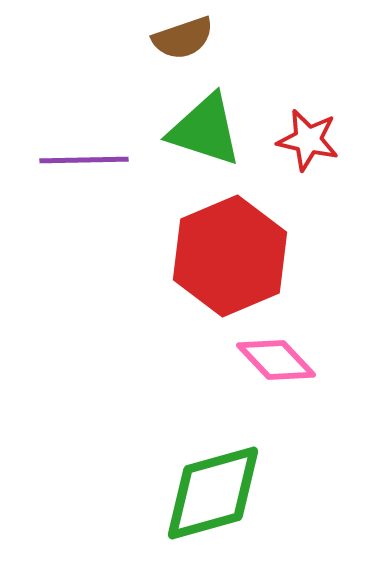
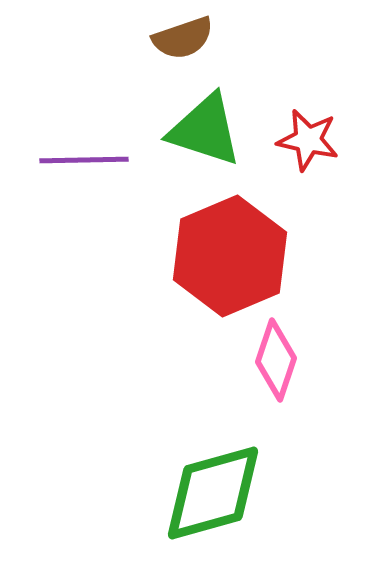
pink diamond: rotated 62 degrees clockwise
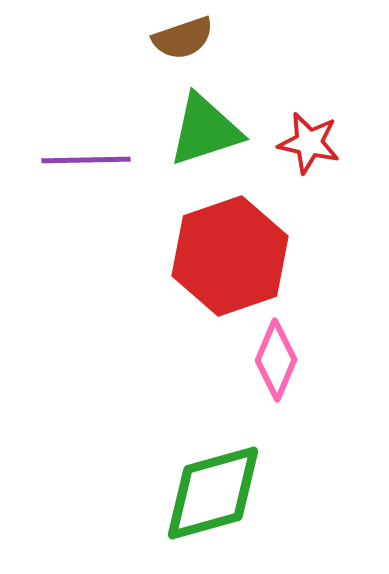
green triangle: rotated 36 degrees counterclockwise
red star: moved 1 px right, 3 px down
purple line: moved 2 px right
red hexagon: rotated 4 degrees clockwise
pink diamond: rotated 4 degrees clockwise
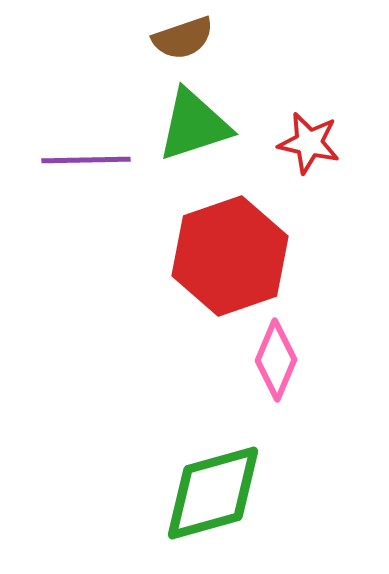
green triangle: moved 11 px left, 5 px up
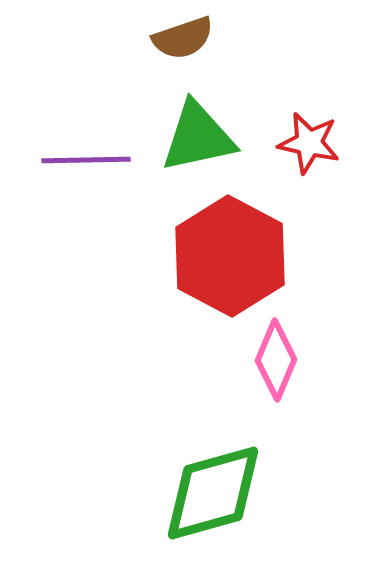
green triangle: moved 4 px right, 12 px down; rotated 6 degrees clockwise
red hexagon: rotated 13 degrees counterclockwise
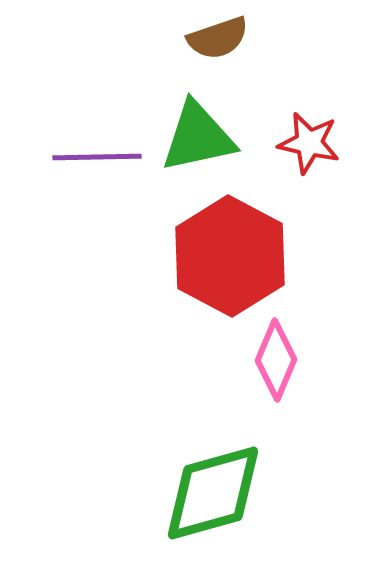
brown semicircle: moved 35 px right
purple line: moved 11 px right, 3 px up
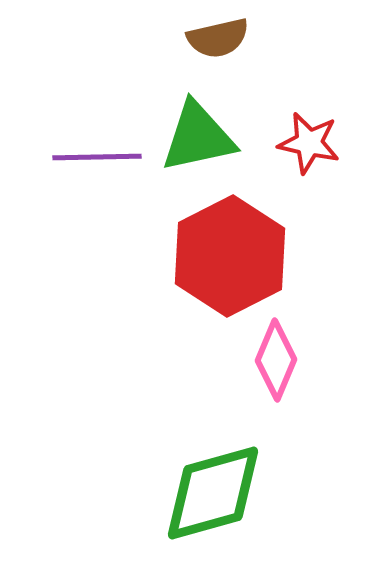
brown semicircle: rotated 6 degrees clockwise
red hexagon: rotated 5 degrees clockwise
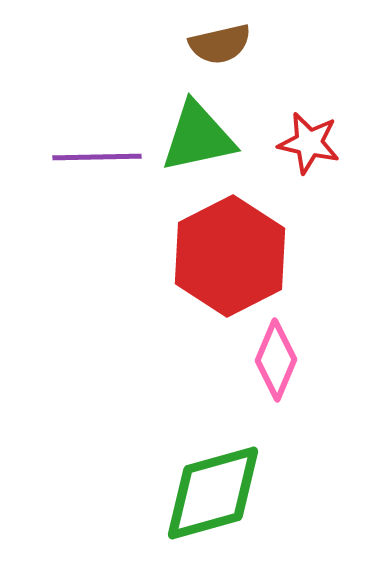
brown semicircle: moved 2 px right, 6 px down
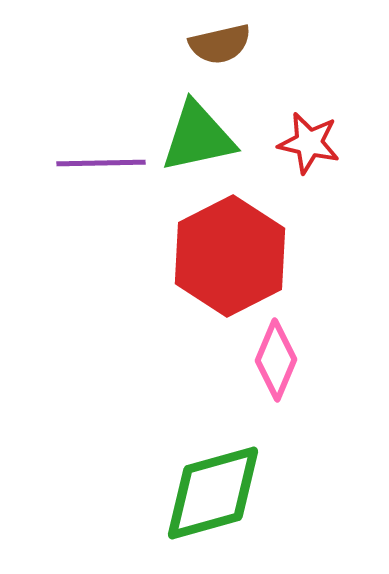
purple line: moved 4 px right, 6 px down
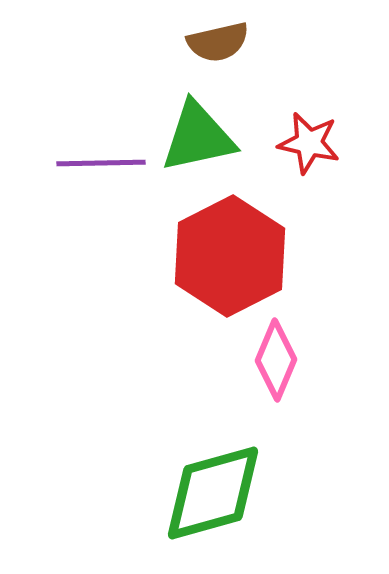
brown semicircle: moved 2 px left, 2 px up
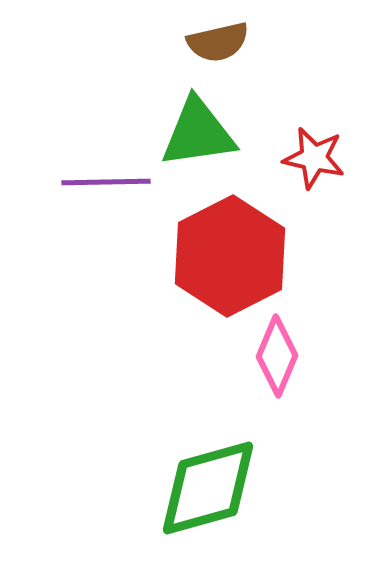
green triangle: moved 4 px up; rotated 4 degrees clockwise
red star: moved 5 px right, 15 px down
purple line: moved 5 px right, 19 px down
pink diamond: moved 1 px right, 4 px up
green diamond: moved 5 px left, 5 px up
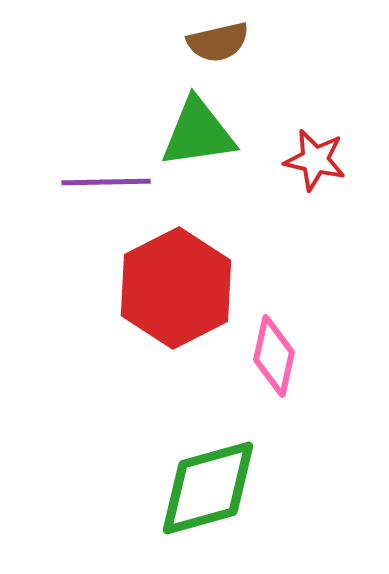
red star: moved 1 px right, 2 px down
red hexagon: moved 54 px left, 32 px down
pink diamond: moved 3 px left; rotated 10 degrees counterclockwise
